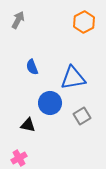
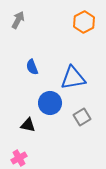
gray square: moved 1 px down
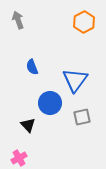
gray arrow: rotated 48 degrees counterclockwise
blue triangle: moved 2 px right, 2 px down; rotated 44 degrees counterclockwise
gray square: rotated 18 degrees clockwise
black triangle: rotated 35 degrees clockwise
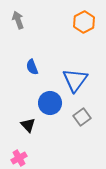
gray square: rotated 24 degrees counterclockwise
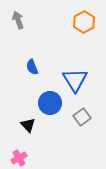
blue triangle: rotated 8 degrees counterclockwise
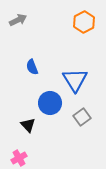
gray arrow: rotated 84 degrees clockwise
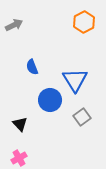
gray arrow: moved 4 px left, 5 px down
blue circle: moved 3 px up
black triangle: moved 8 px left, 1 px up
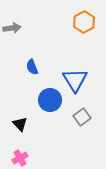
gray arrow: moved 2 px left, 3 px down; rotated 18 degrees clockwise
pink cross: moved 1 px right
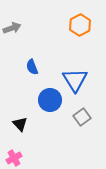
orange hexagon: moved 4 px left, 3 px down
gray arrow: rotated 12 degrees counterclockwise
pink cross: moved 6 px left
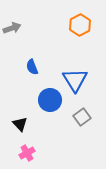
pink cross: moved 13 px right, 5 px up
